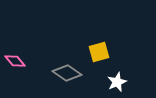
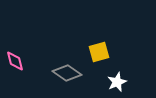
pink diamond: rotated 25 degrees clockwise
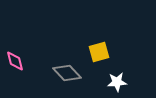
gray diamond: rotated 12 degrees clockwise
white star: rotated 18 degrees clockwise
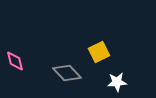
yellow square: rotated 10 degrees counterclockwise
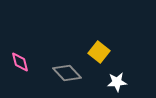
yellow square: rotated 25 degrees counterclockwise
pink diamond: moved 5 px right, 1 px down
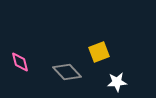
yellow square: rotated 30 degrees clockwise
gray diamond: moved 1 px up
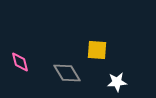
yellow square: moved 2 px left, 2 px up; rotated 25 degrees clockwise
gray diamond: moved 1 px down; rotated 12 degrees clockwise
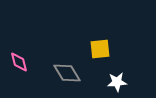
yellow square: moved 3 px right, 1 px up; rotated 10 degrees counterclockwise
pink diamond: moved 1 px left
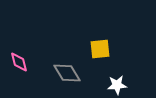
white star: moved 3 px down
